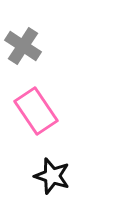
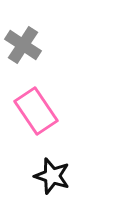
gray cross: moved 1 px up
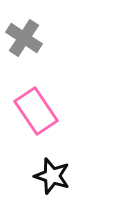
gray cross: moved 1 px right, 7 px up
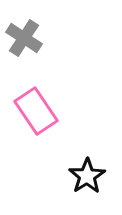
black star: moved 35 px right; rotated 21 degrees clockwise
